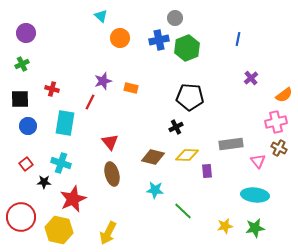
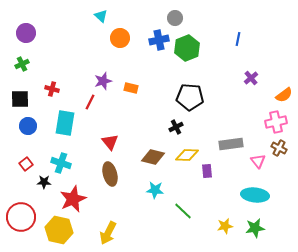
brown ellipse: moved 2 px left
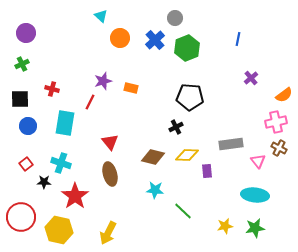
blue cross: moved 4 px left; rotated 30 degrees counterclockwise
red star: moved 2 px right, 3 px up; rotated 12 degrees counterclockwise
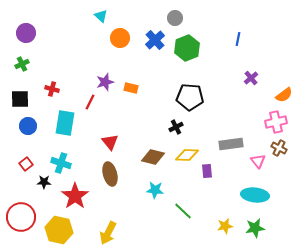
purple star: moved 2 px right, 1 px down
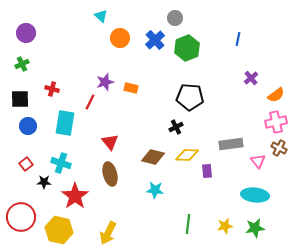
orange semicircle: moved 8 px left
green line: moved 5 px right, 13 px down; rotated 54 degrees clockwise
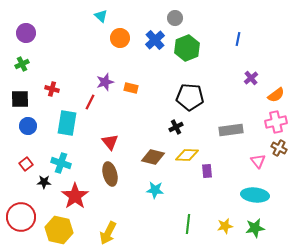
cyan rectangle: moved 2 px right
gray rectangle: moved 14 px up
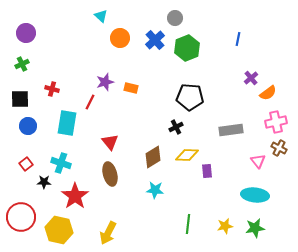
orange semicircle: moved 8 px left, 2 px up
brown diamond: rotated 45 degrees counterclockwise
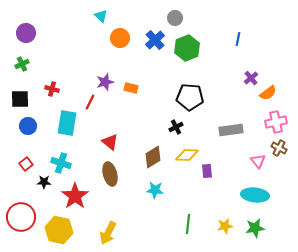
red triangle: rotated 12 degrees counterclockwise
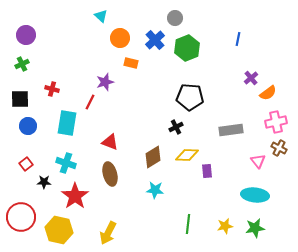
purple circle: moved 2 px down
orange rectangle: moved 25 px up
red triangle: rotated 18 degrees counterclockwise
cyan cross: moved 5 px right
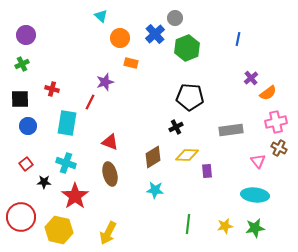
blue cross: moved 6 px up
